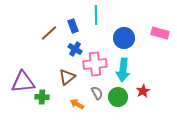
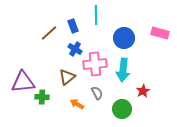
green circle: moved 4 px right, 12 px down
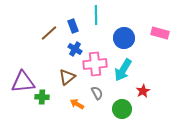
cyan arrow: rotated 25 degrees clockwise
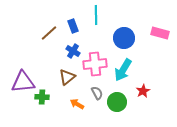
blue cross: moved 2 px left, 2 px down
green circle: moved 5 px left, 7 px up
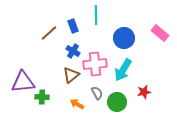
pink rectangle: rotated 24 degrees clockwise
brown triangle: moved 4 px right, 2 px up
red star: moved 1 px right, 1 px down; rotated 16 degrees clockwise
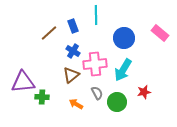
orange arrow: moved 1 px left
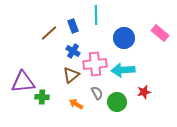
cyan arrow: rotated 55 degrees clockwise
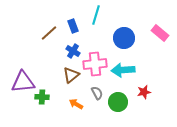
cyan line: rotated 18 degrees clockwise
green circle: moved 1 px right
